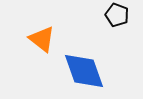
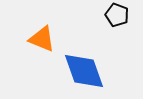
orange triangle: rotated 16 degrees counterclockwise
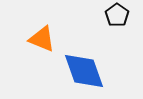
black pentagon: rotated 15 degrees clockwise
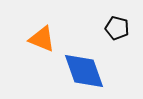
black pentagon: moved 13 px down; rotated 20 degrees counterclockwise
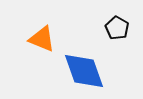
black pentagon: rotated 15 degrees clockwise
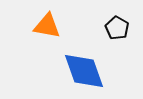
orange triangle: moved 5 px right, 13 px up; rotated 12 degrees counterclockwise
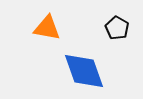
orange triangle: moved 2 px down
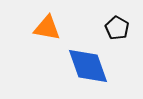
blue diamond: moved 4 px right, 5 px up
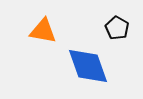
orange triangle: moved 4 px left, 3 px down
